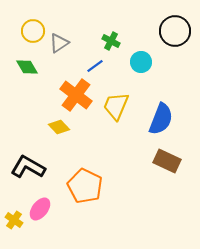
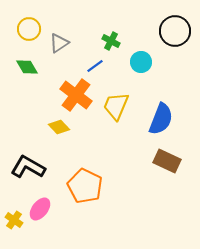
yellow circle: moved 4 px left, 2 px up
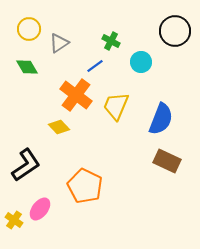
black L-shape: moved 2 px left, 2 px up; rotated 116 degrees clockwise
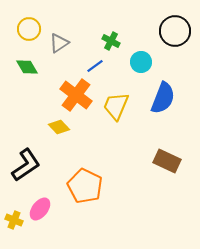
blue semicircle: moved 2 px right, 21 px up
yellow cross: rotated 12 degrees counterclockwise
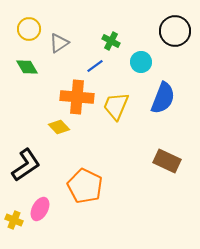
orange cross: moved 1 px right, 2 px down; rotated 32 degrees counterclockwise
pink ellipse: rotated 10 degrees counterclockwise
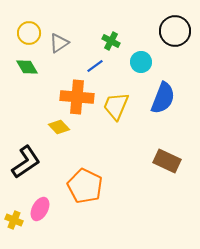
yellow circle: moved 4 px down
black L-shape: moved 3 px up
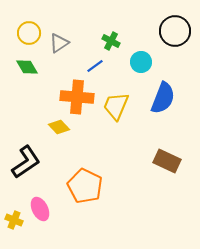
pink ellipse: rotated 55 degrees counterclockwise
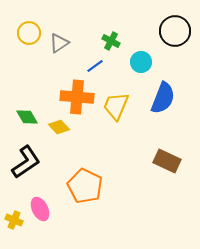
green diamond: moved 50 px down
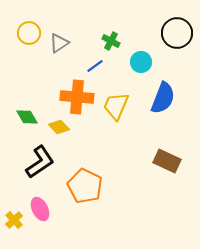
black circle: moved 2 px right, 2 px down
black L-shape: moved 14 px right
yellow cross: rotated 24 degrees clockwise
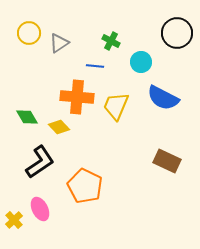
blue line: rotated 42 degrees clockwise
blue semicircle: rotated 96 degrees clockwise
